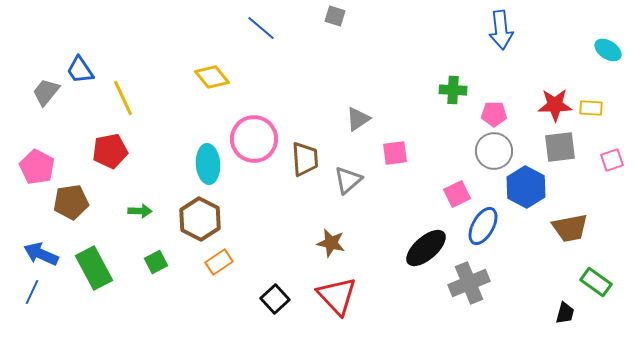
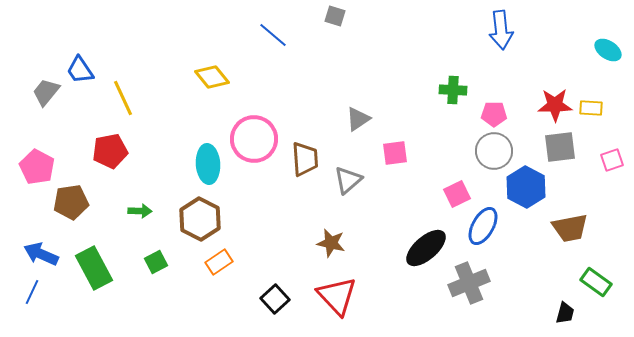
blue line at (261, 28): moved 12 px right, 7 px down
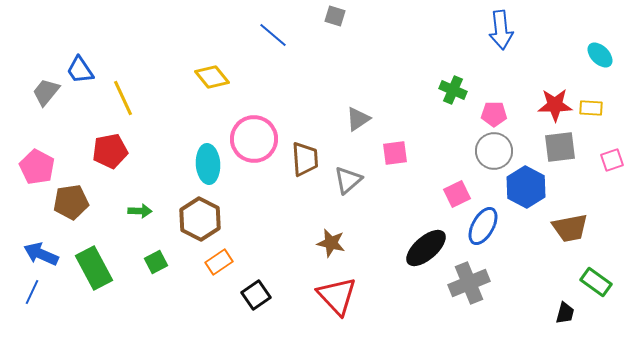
cyan ellipse at (608, 50): moved 8 px left, 5 px down; rotated 12 degrees clockwise
green cross at (453, 90): rotated 20 degrees clockwise
black square at (275, 299): moved 19 px left, 4 px up; rotated 8 degrees clockwise
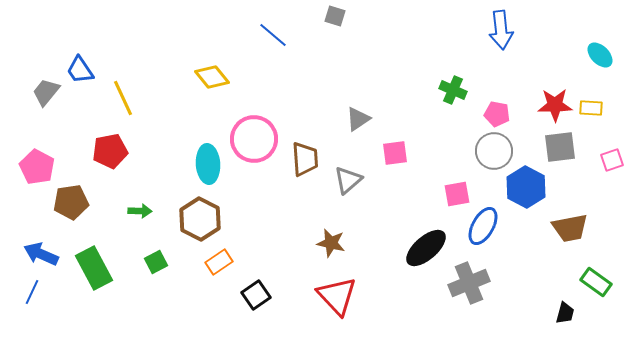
pink pentagon at (494, 114): moved 3 px right; rotated 10 degrees clockwise
pink square at (457, 194): rotated 16 degrees clockwise
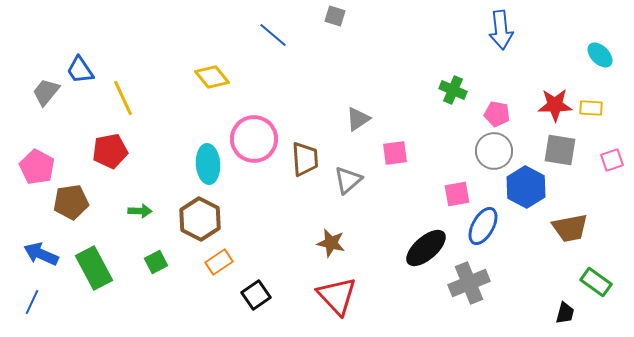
gray square at (560, 147): moved 3 px down; rotated 16 degrees clockwise
blue line at (32, 292): moved 10 px down
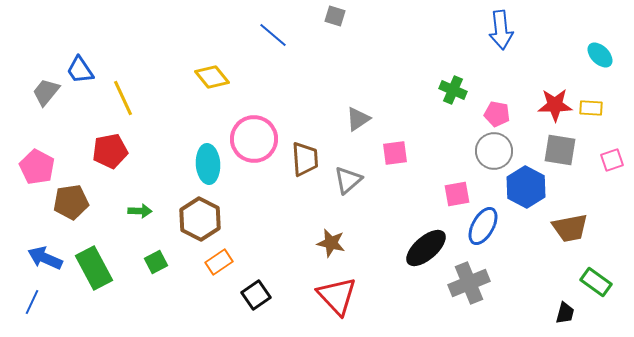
blue arrow at (41, 254): moved 4 px right, 4 px down
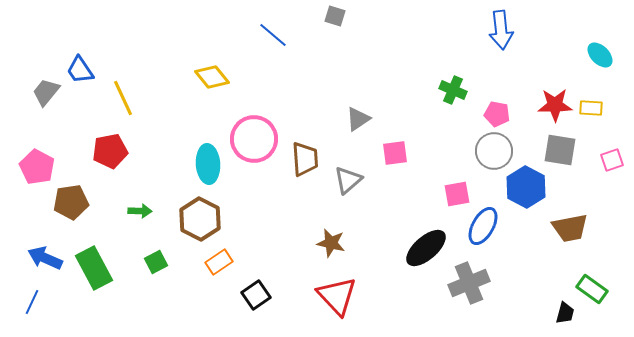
green rectangle at (596, 282): moved 4 px left, 7 px down
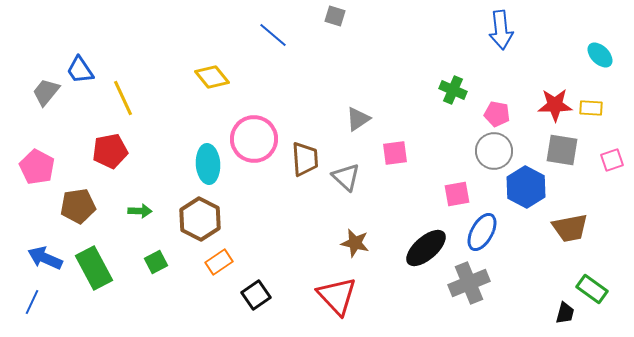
gray square at (560, 150): moved 2 px right
gray triangle at (348, 180): moved 2 px left, 3 px up; rotated 36 degrees counterclockwise
brown pentagon at (71, 202): moved 7 px right, 4 px down
blue ellipse at (483, 226): moved 1 px left, 6 px down
brown star at (331, 243): moved 24 px right
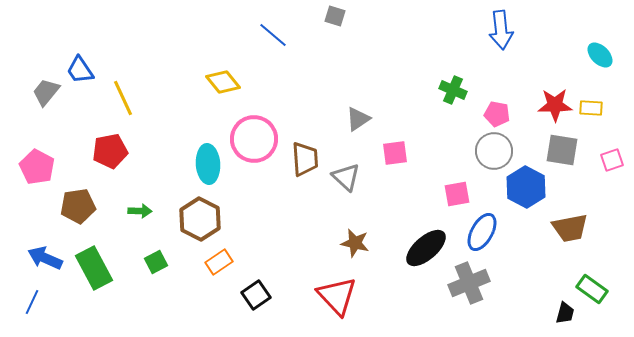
yellow diamond at (212, 77): moved 11 px right, 5 px down
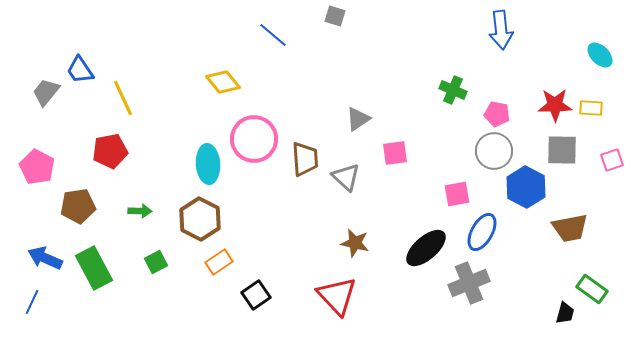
gray square at (562, 150): rotated 8 degrees counterclockwise
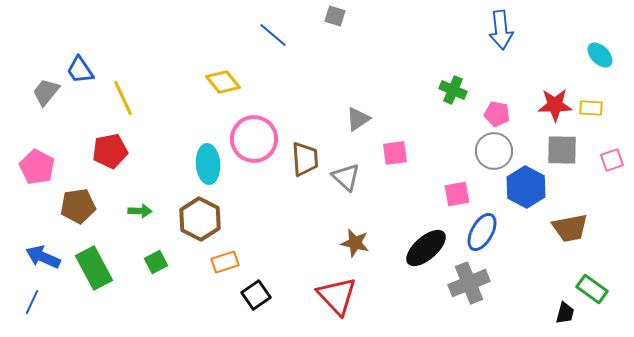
blue arrow at (45, 258): moved 2 px left, 1 px up
orange rectangle at (219, 262): moved 6 px right; rotated 16 degrees clockwise
